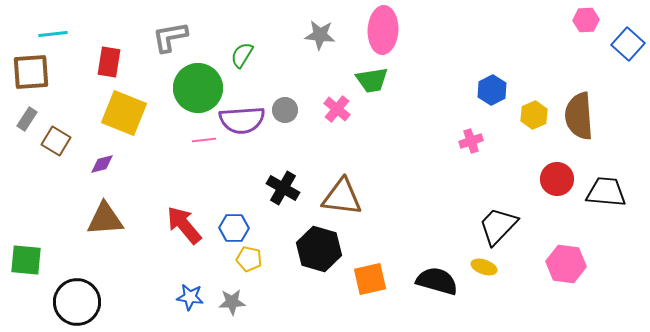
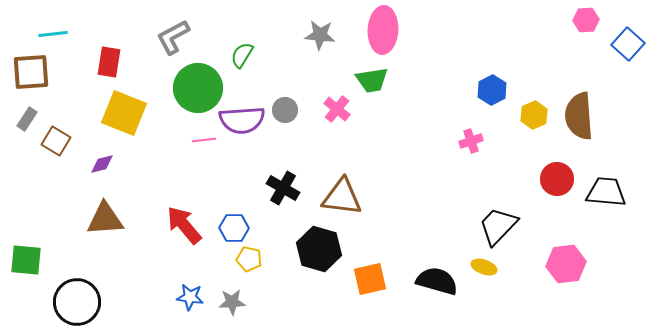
gray L-shape at (170, 37): moved 3 px right; rotated 18 degrees counterclockwise
pink hexagon at (566, 264): rotated 15 degrees counterclockwise
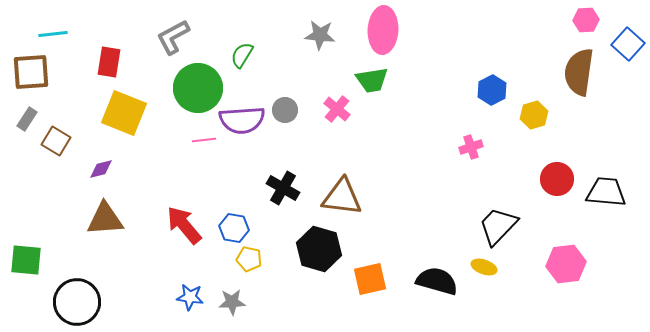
yellow hexagon at (534, 115): rotated 8 degrees clockwise
brown semicircle at (579, 116): moved 44 px up; rotated 12 degrees clockwise
pink cross at (471, 141): moved 6 px down
purple diamond at (102, 164): moved 1 px left, 5 px down
blue hexagon at (234, 228): rotated 8 degrees clockwise
